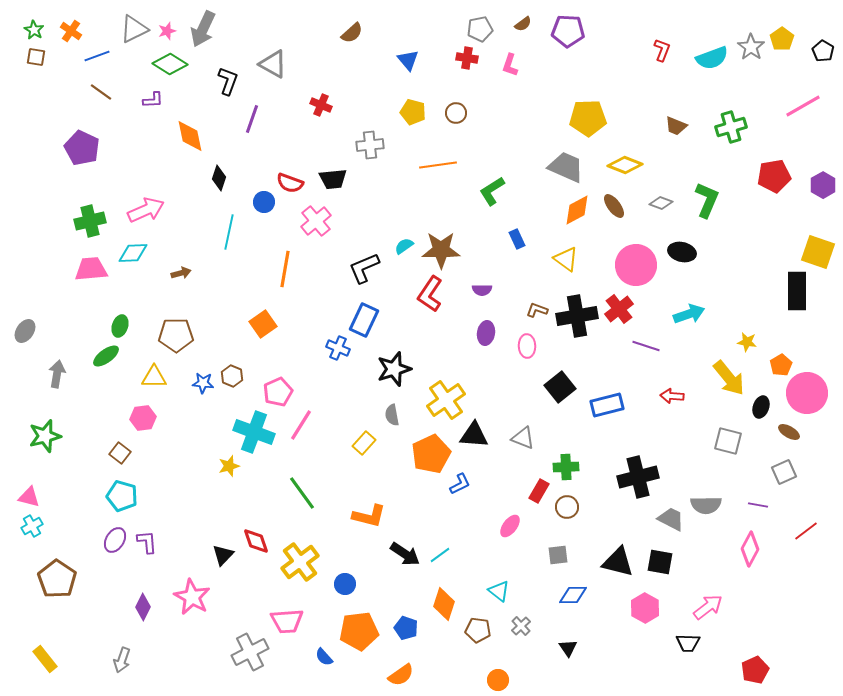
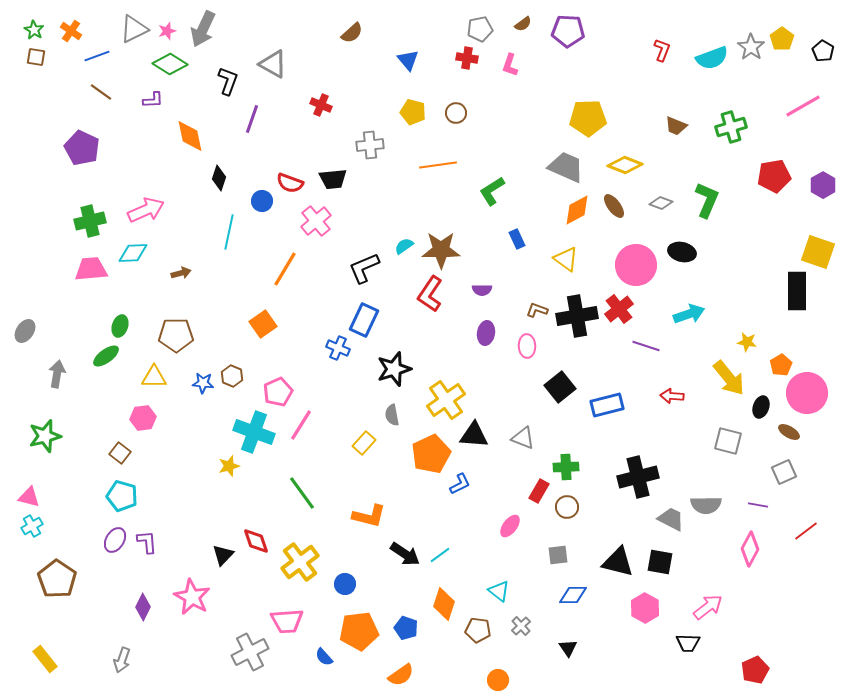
blue circle at (264, 202): moved 2 px left, 1 px up
orange line at (285, 269): rotated 21 degrees clockwise
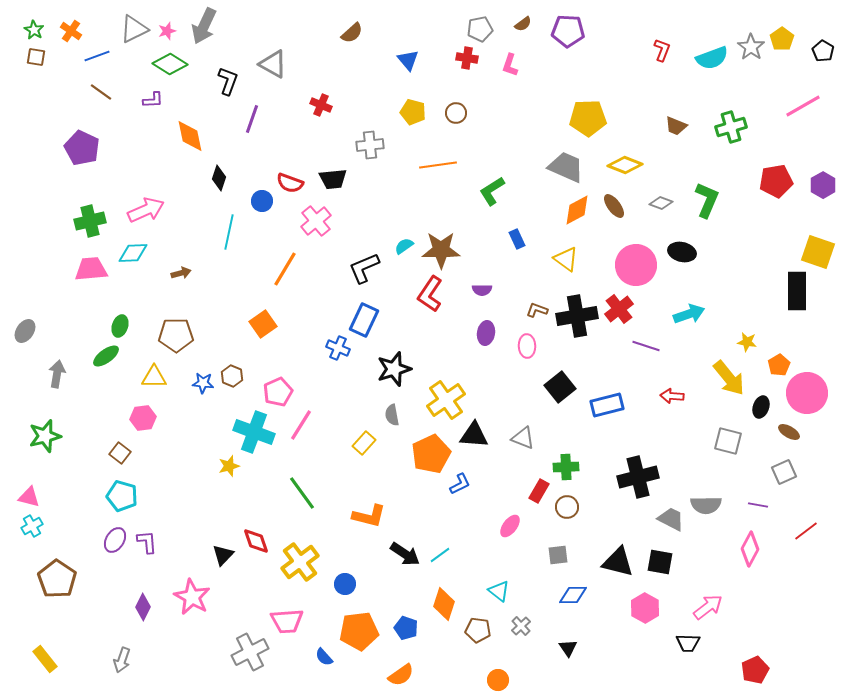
gray arrow at (203, 29): moved 1 px right, 3 px up
red pentagon at (774, 176): moved 2 px right, 5 px down
orange pentagon at (781, 365): moved 2 px left
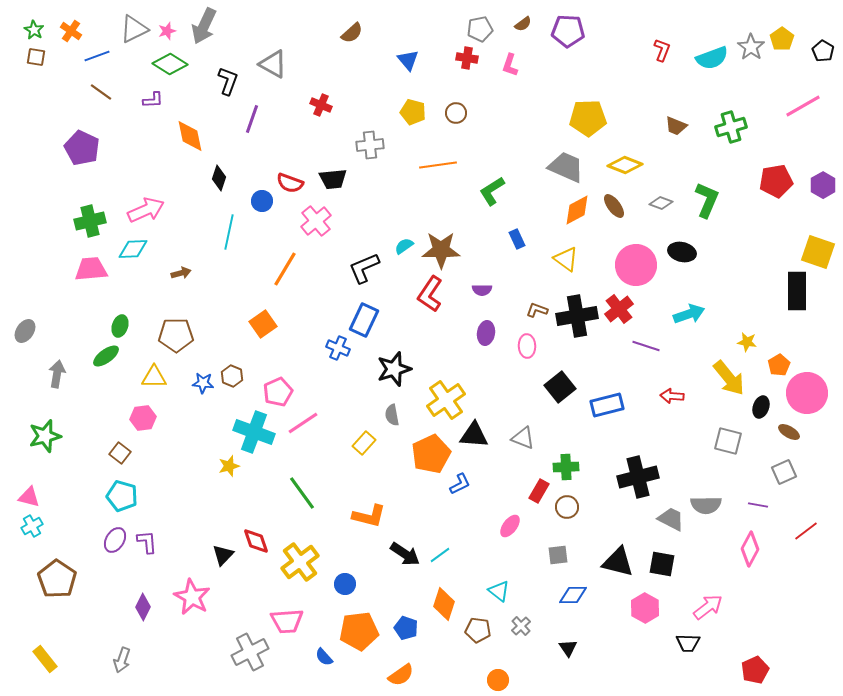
cyan diamond at (133, 253): moved 4 px up
pink line at (301, 425): moved 2 px right, 2 px up; rotated 24 degrees clockwise
black square at (660, 562): moved 2 px right, 2 px down
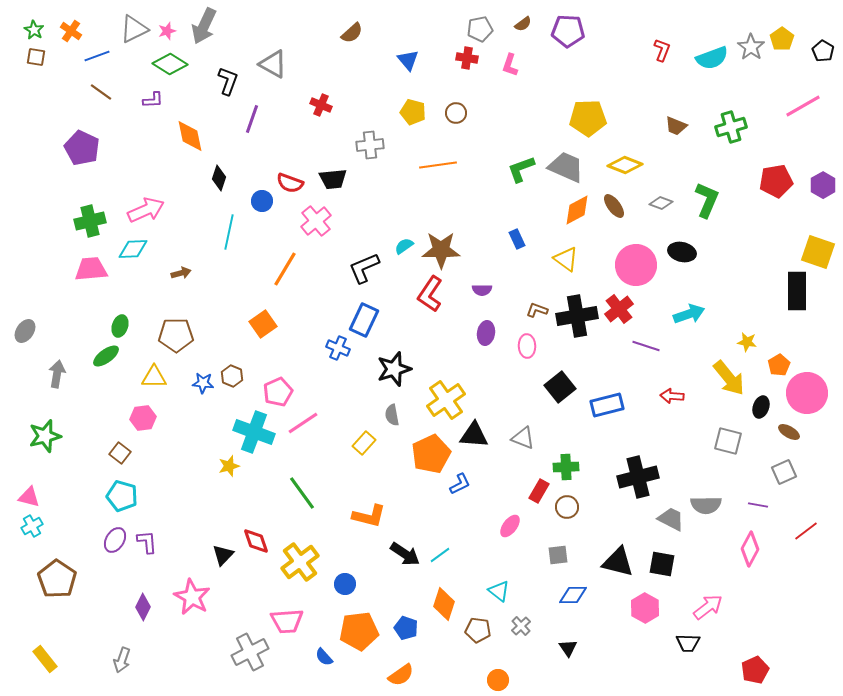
green L-shape at (492, 191): moved 29 px right, 22 px up; rotated 12 degrees clockwise
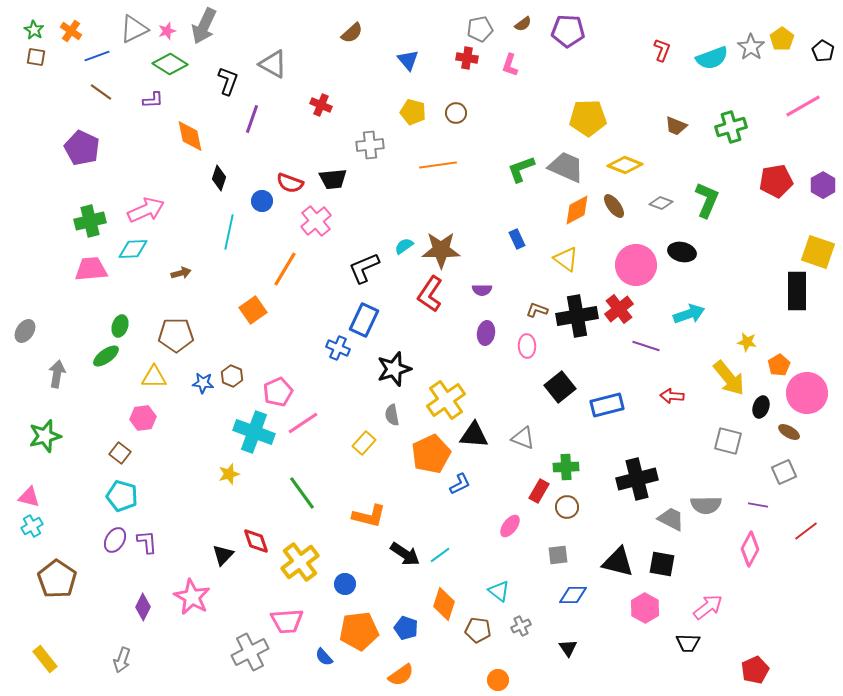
orange square at (263, 324): moved 10 px left, 14 px up
yellow star at (229, 466): moved 8 px down
black cross at (638, 477): moved 1 px left, 2 px down
gray cross at (521, 626): rotated 18 degrees clockwise
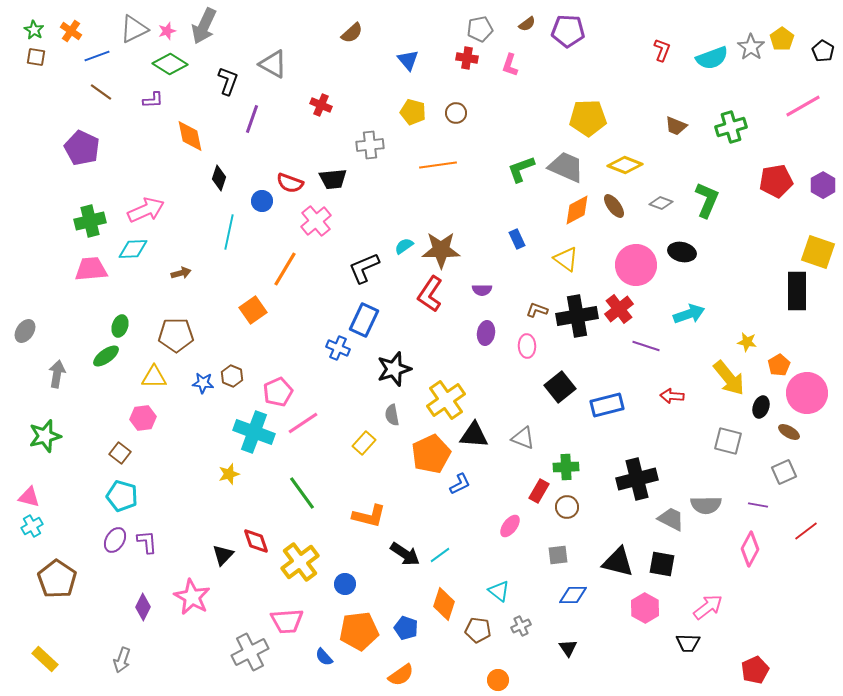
brown semicircle at (523, 24): moved 4 px right
yellow rectangle at (45, 659): rotated 8 degrees counterclockwise
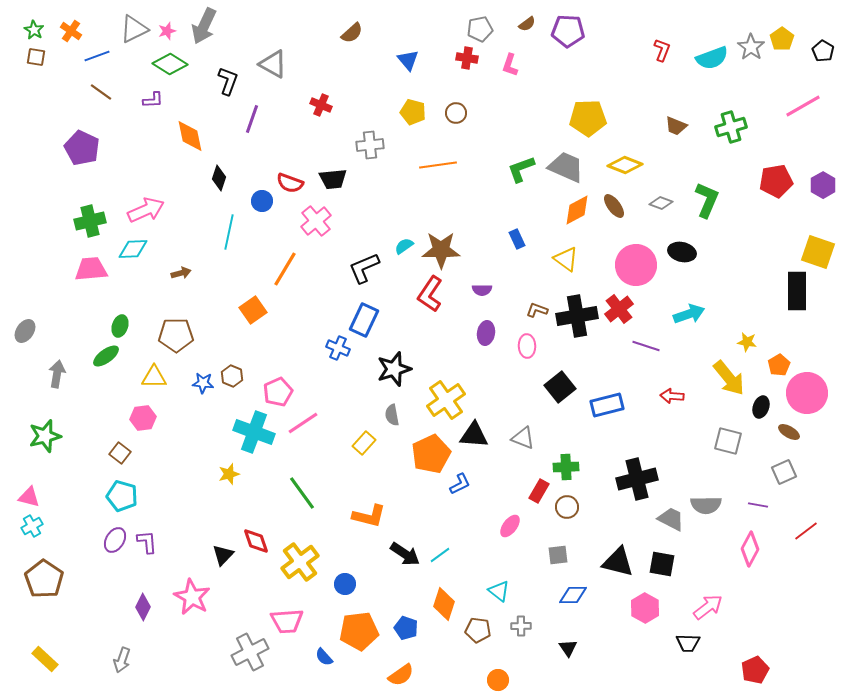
brown pentagon at (57, 579): moved 13 px left
gray cross at (521, 626): rotated 24 degrees clockwise
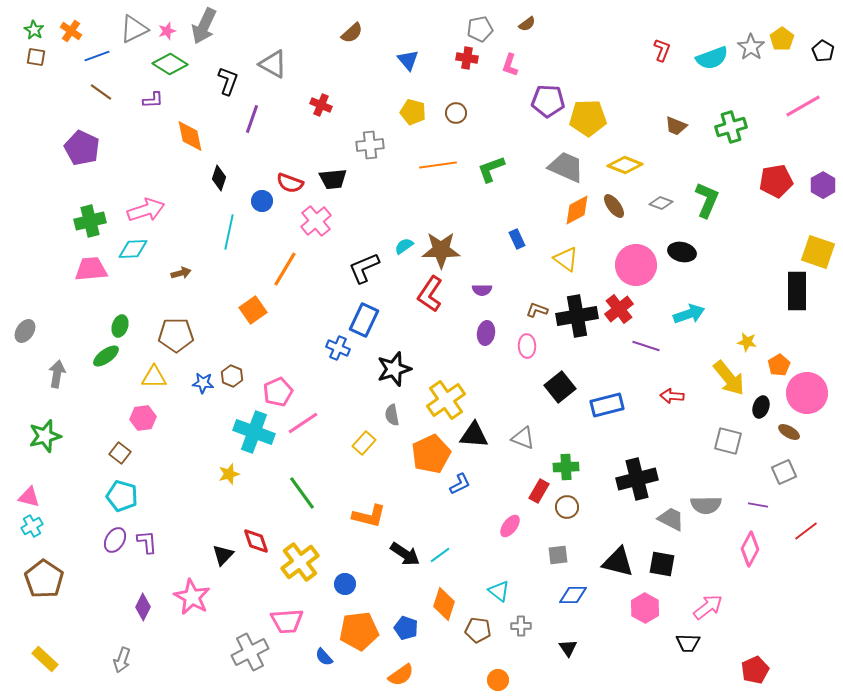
purple pentagon at (568, 31): moved 20 px left, 70 px down
green L-shape at (521, 169): moved 30 px left
pink arrow at (146, 210): rotated 6 degrees clockwise
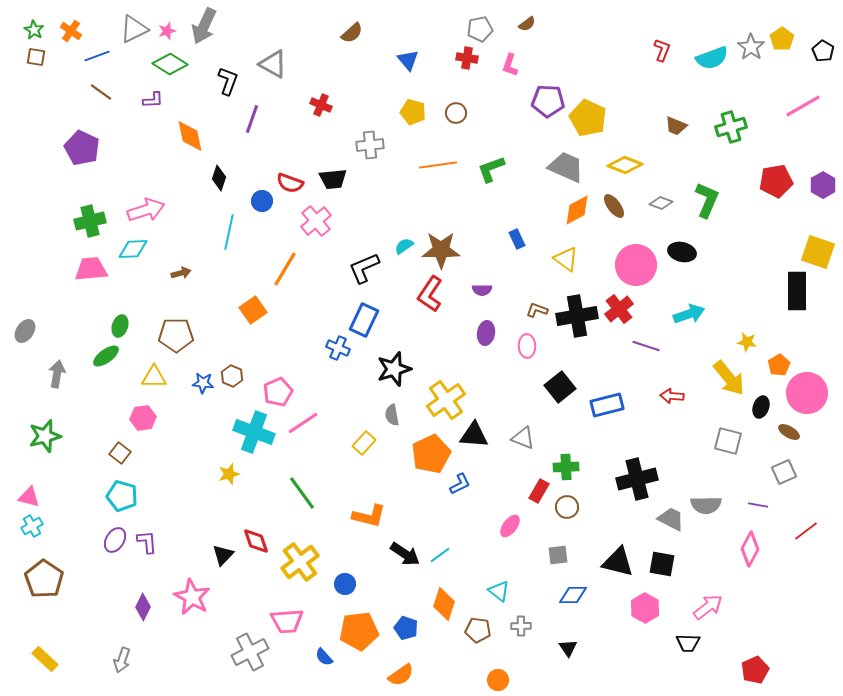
yellow pentagon at (588, 118): rotated 27 degrees clockwise
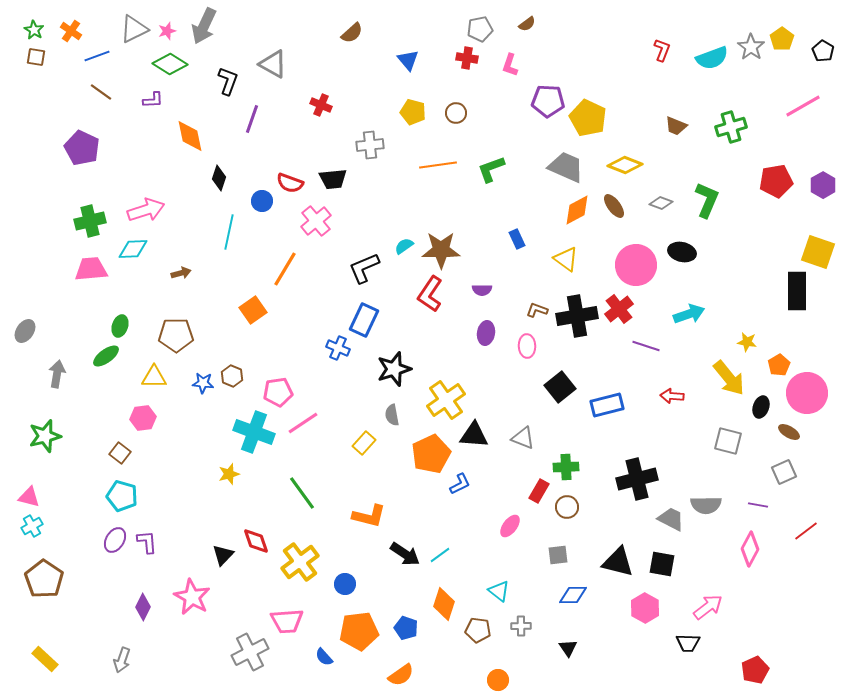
pink pentagon at (278, 392): rotated 16 degrees clockwise
